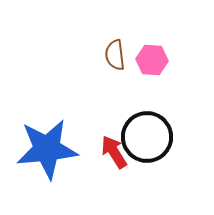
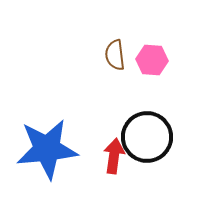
red arrow: moved 4 px down; rotated 40 degrees clockwise
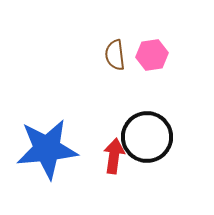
pink hexagon: moved 5 px up; rotated 12 degrees counterclockwise
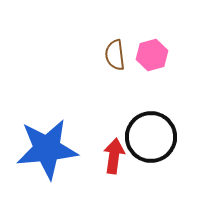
pink hexagon: rotated 8 degrees counterclockwise
black circle: moved 4 px right
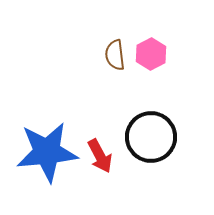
pink hexagon: moved 1 px left, 1 px up; rotated 12 degrees counterclockwise
blue star: moved 3 px down
red arrow: moved 14 px left; rotated 144 degrees clockwise
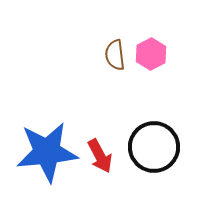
black circle: moved 3 px right, 10 px down
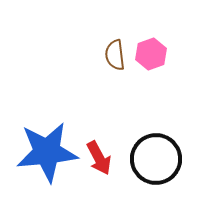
pink hexagon: rotated 8 degrees clockwise
black circle: moved 2 px right, 12 px down
red arrow: moved 1 px left, 2 px down
